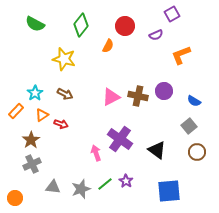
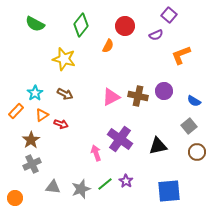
purple square: moved 3 px left, 1 px down; rotated 21 degrees counterclockwise
black triangle: moved 1 px right, 4 px up; rotated 48 degrees counterclockwise
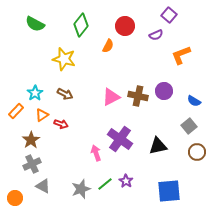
gray triangle: moved 10 px left, 1 px up; rotated 21 degrees clockwise
